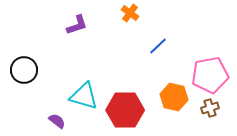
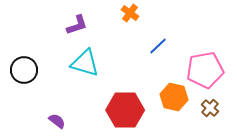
pink pentagon: moved 5 px left, 5 px up
cyan triangle: moved 1 px right, 33 px up
brown cross: rotated 30 degrees counterclockwise
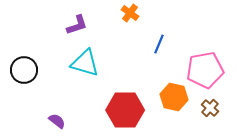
blue line: moved 1 px right, 2 px up; rotated 24 degrees counterclockwise
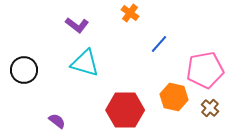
purple L-shape: rotated 55 degrees clockwise
blue line: rotated 18 degrees clockwise
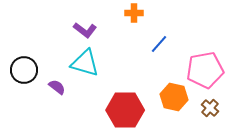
orange cross: moved 4 px right; rotated 36 degrees counterclockwise
purple L-shape: moved 8 px right, 5 px down
purple semicircle: moved 34 px up
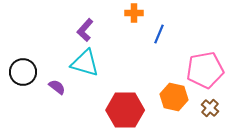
purple L-shape: rotated 95 degrees clockwise
blue line: moved 10 px up; rotated 18 degrees counterclockwise
black circle: moved 1 px left, 2 px down
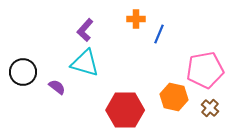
orange cross: moved 2 px right, 6 px down
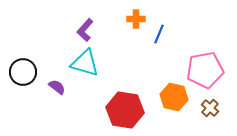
red hexagon: rotated 9 degrees clockwise
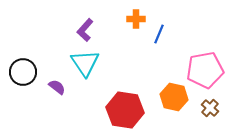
cyan triangle: rotated 40 degrees clockwise
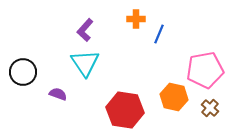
purple semicircle: moved 1 px right, 7 px down; rotated 18 degrees counterclockwise
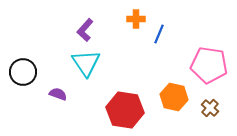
cyan triangle: moved 1 px right
pink pentagon: moved 4 px right, 5 px up; rotated 18 degrees clockwise
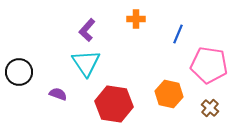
purple L-shape: moved 2 px right
blue line: moved 19 px right
black circle: moved 4 px left
orange hexagon: moved 5 px left, 3 px up
red hexagon: moved 11 px left, 6 px up
